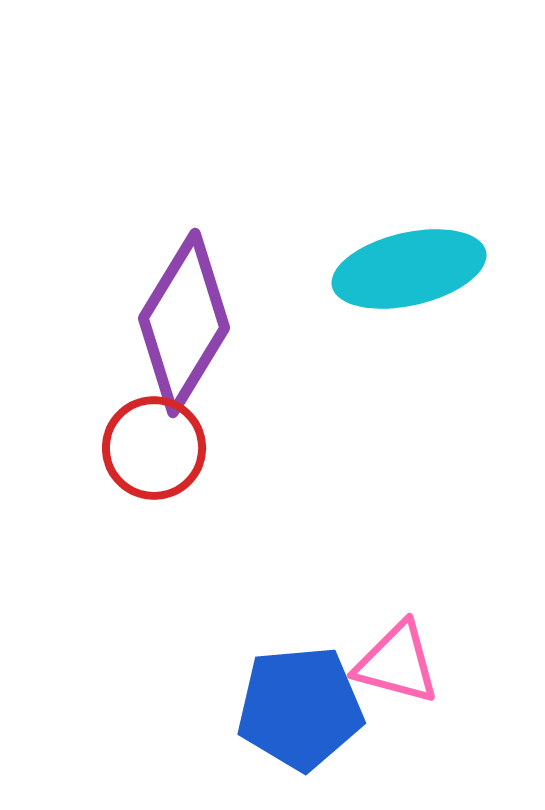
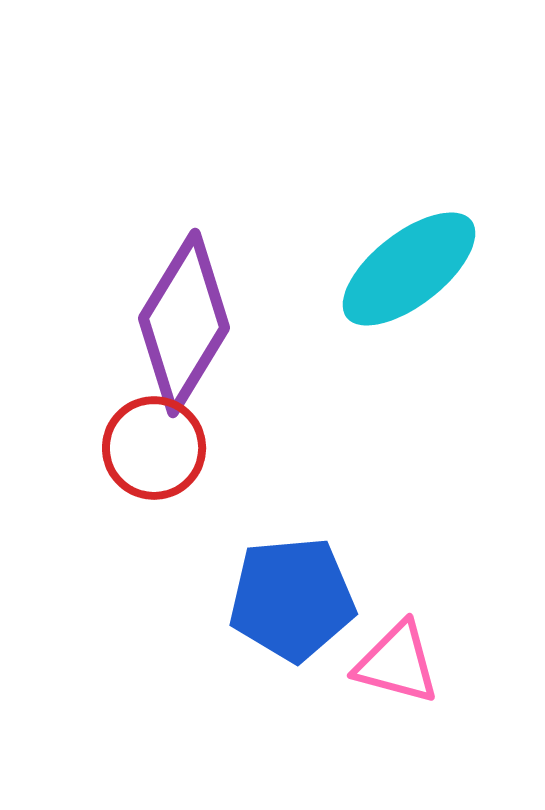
cyan ellipse: rotated 25 degrees counterclockwise
blue pentagon: moved 8 px left, 109 px up
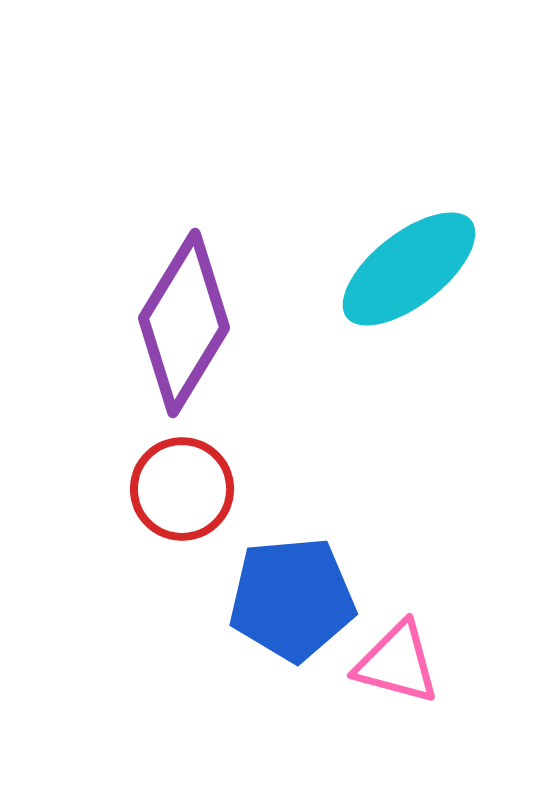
red circle: moved 28 px right, 41 px down
